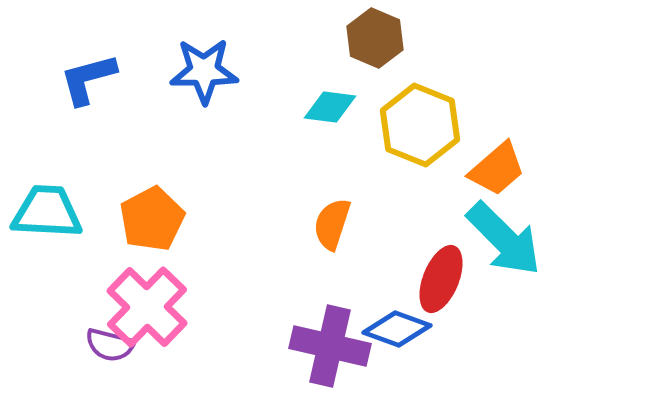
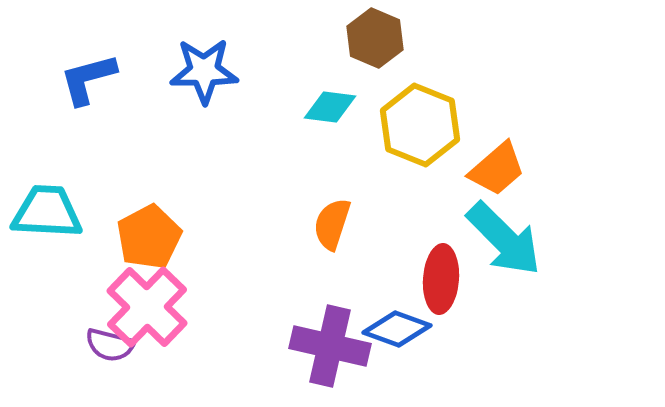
orange pentagon: moved 3 px left, 18 px down
red ellipse: rotated 18 degrees counterclockwise
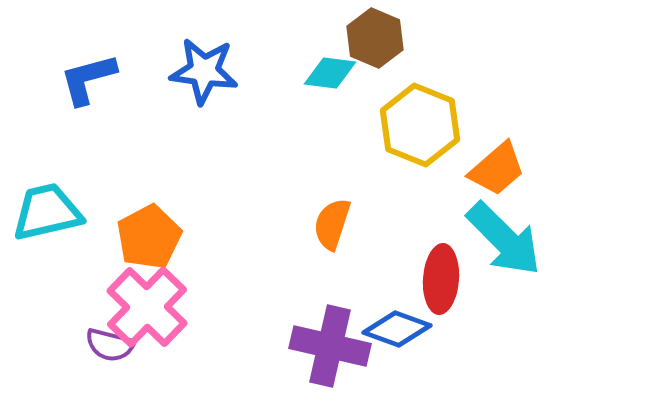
blue star: rotated 8 degrees clockwise
cyan diamond: moved 34 px up
cyan trapezoid: rotated 16 degrees counterclockwise
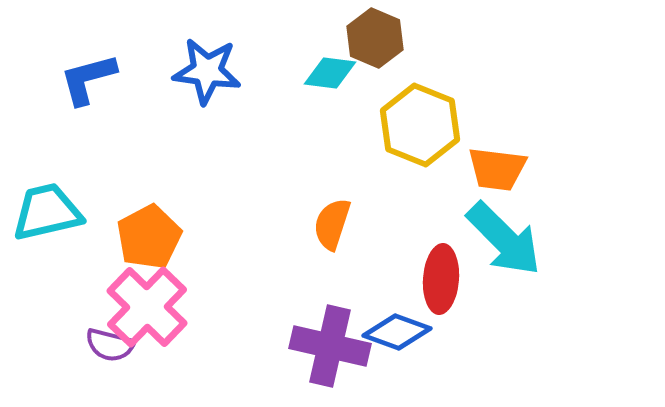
blue star: moved 3 px right
orange trapezoid: rotated 48 degrees clockwise
blue diamond: moved 3 px down
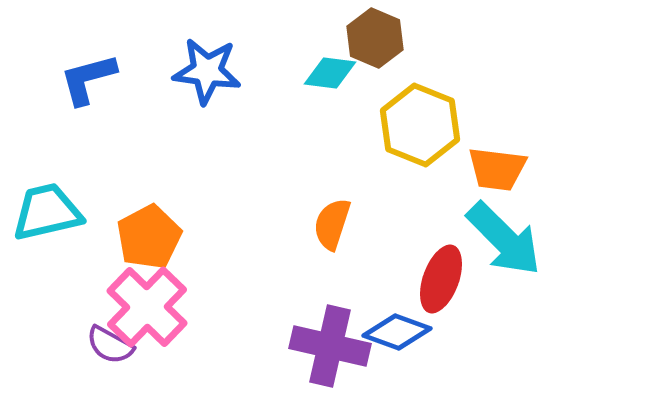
red ellipse: rotated 16 degrees clockwise
purple semicircle: rotated 15 degrees clockwise
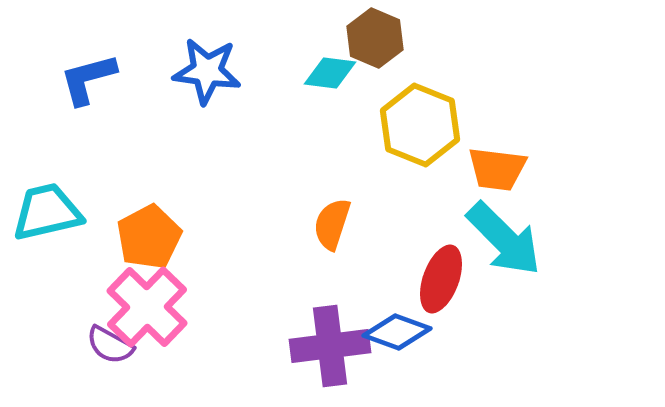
purple cross: rotated 20 degrees counterclockwise
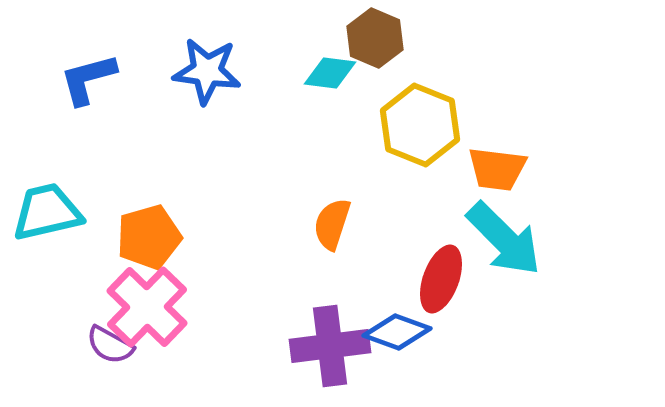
orange pentagon: rotated 12 degrees clockwise
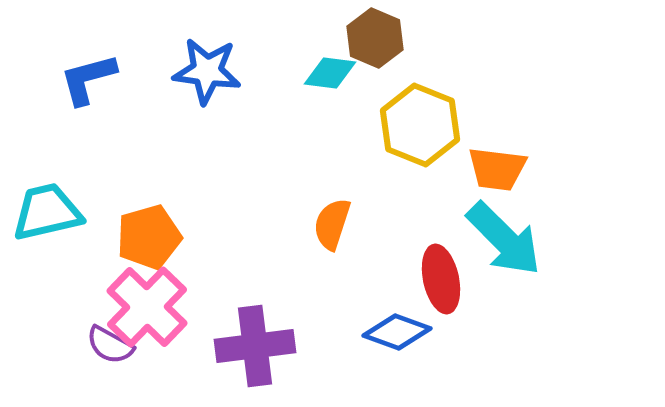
red ellipse: rotated 32 degrees counterclockwise
purple cross: moved 75 px left
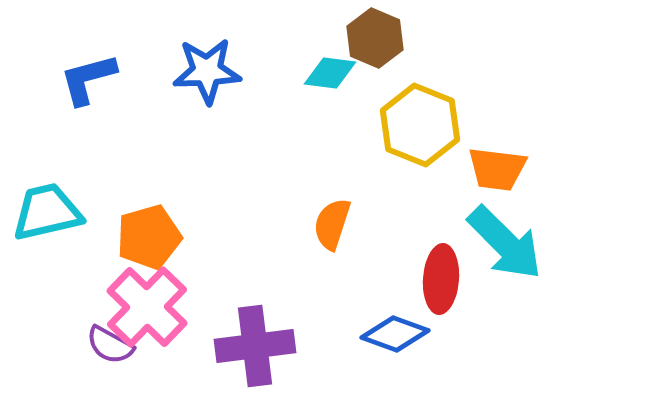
blue star: rotated 10 degrees counterclockwise
cyan arrow: moved 1 px right, 4 px down
red ellipse: rotated 16 degrees clockwise
blue diamond: moved 2 px left, 2 px down
